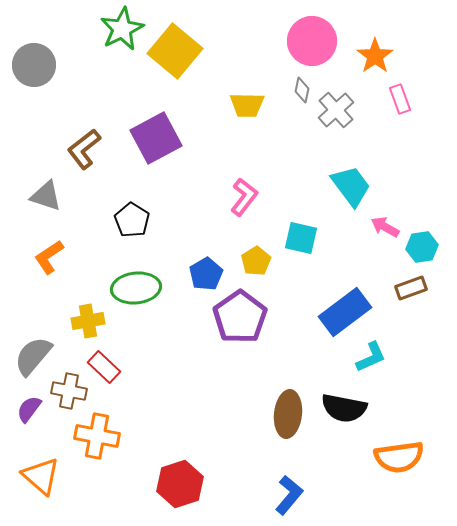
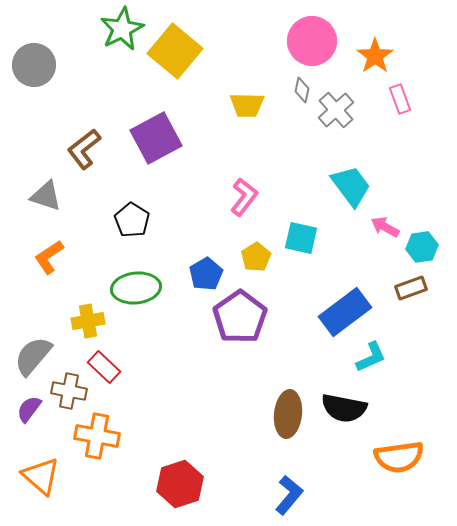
yellow pentagon: moved 4 px up
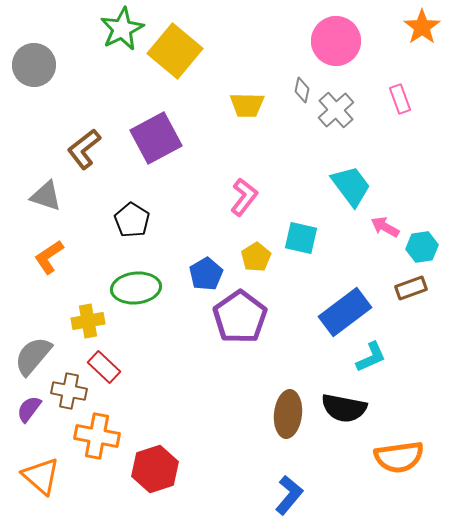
pink circle: moved 24 px right
orange star: moved 47 px right, 29 px up
red hexagon: moved 25 px left, 15 px up
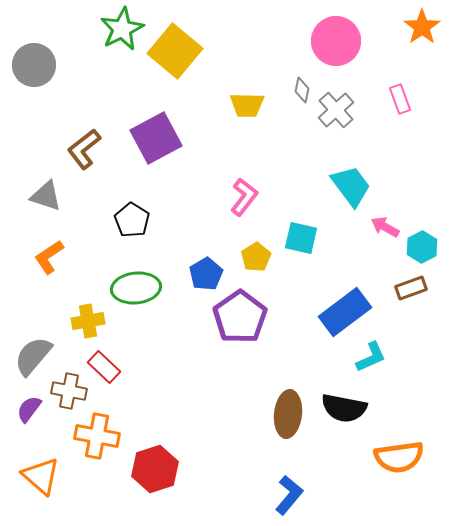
cyan hexagon: rotated 20 degrees counterclockwise
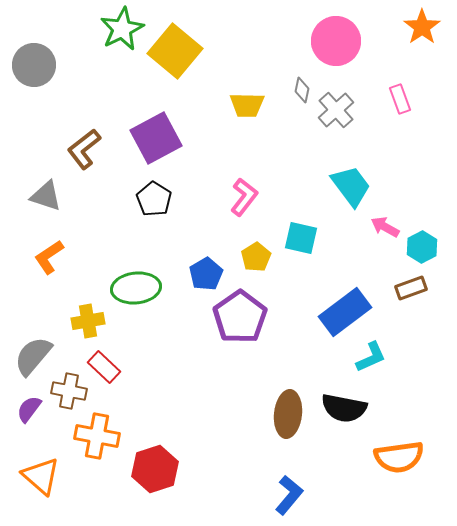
black pentagon: moved 22 px right, 21 px up
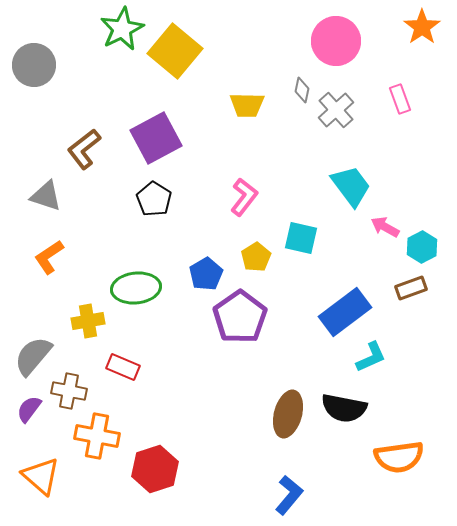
red rectangle: moved 19 px right; rotated 20 degrees counterclockwise
brown ellipse: rotated 9 degrees clockwise
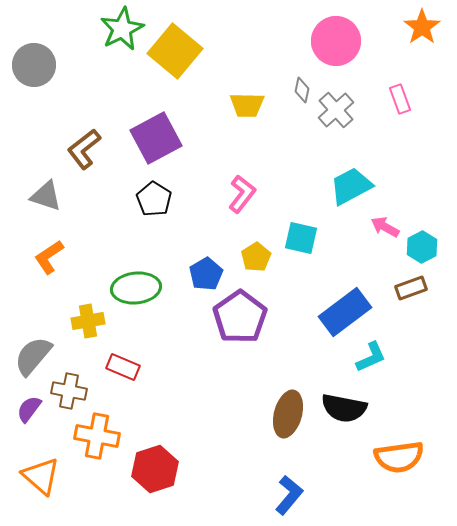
cyan trapezoid: rotated 81 degrees counterclockwise
pink L-shape: moved 2 px left, 3 px up
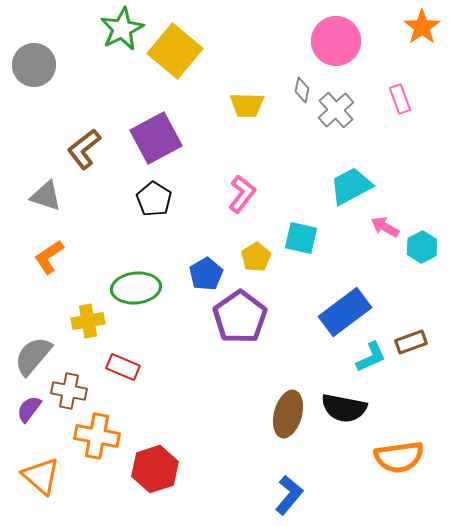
brown rectangle: moved 54 px down
